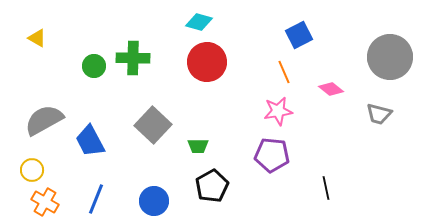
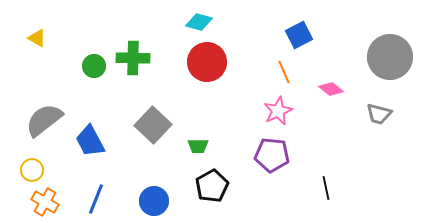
pink star: rotated 16 degrees counterclockwise
gray semicircle: rotated 9 degrees counterclockwise
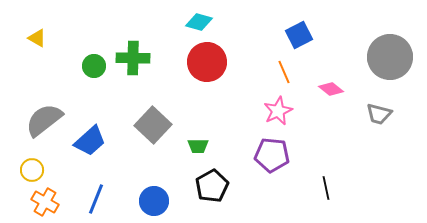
blue trapezoid: rotated 104 degrees counterclockwise
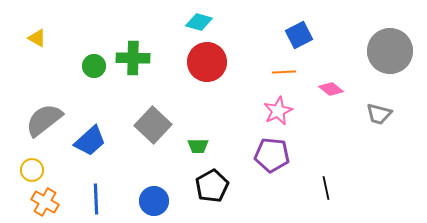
gray circle: moved 6 px up
orange line: rotated 70 degrees counterclockwise
blue line: rotated 24 degrees counterclockwise
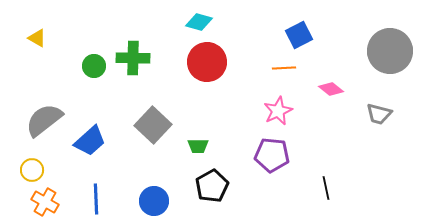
orange line: moved 4 px up
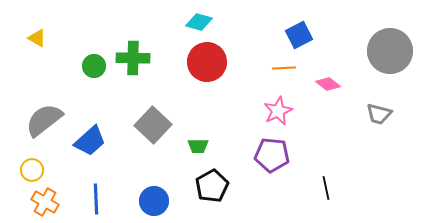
pink diamond: moved 3 px left, 5 px up
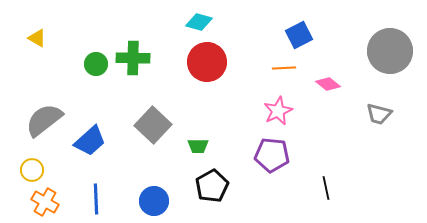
green circle: moved 2 px right, 2 px up
